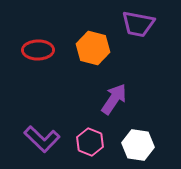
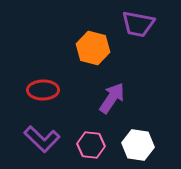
red ellipse: moved 5 px right, 40 px down
purple arrow: moved 2 px left, 1 px up
pink hexagon: moved 1 px right, 3 px down; rotated 16 degrees counterclockwise
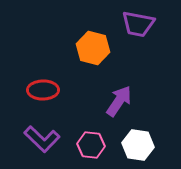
purple arrow: moved 7 px right, 3 px down
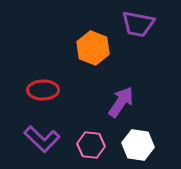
orange hexagon: rotated 8 degrees clockwise
purple arrow: moved 2 px right, 1 px down
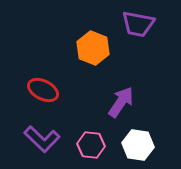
red ellipse: rotated 28 degrees clockwise
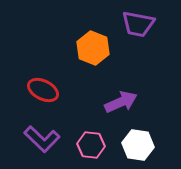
purple arrow: rotated 32 degrees clockwise
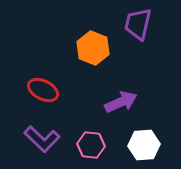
purple trapezoid: rotated 92 degrees clockwise
white hexagon: moved 6 px right; rotated 12 degrees counterclockwise
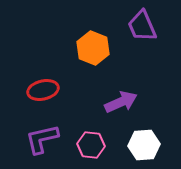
purple trapezoid: moved 4 px right, 2 px down; rotated 36 degrees counterclockwise
red ellipse: rotated 40 degrees counterclockwise
purple L-shape: rotated 123 degrees clockwise
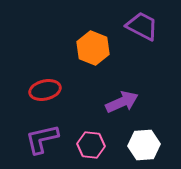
purple trapezoid: rotated 140 degrees clockwise
red ellipse: moved 2 px right
purple arrow: moved 1 px right
